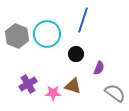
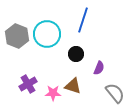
gray semicircle: rotated 15 degrees clockwise
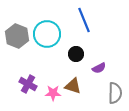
blue line: moved 1 px right; rotated 40 degrees counterclockwise
purple semicircle: rotated 40 degrees clockwise
purple cross: rotated 30 degrees counterclockwise
gray semicircle: rotated 40 degrees clockwise
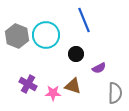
cyan circle: moved 1 px left, 1 px down
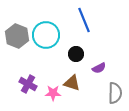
brown triangle: moved 1 px left, 3 px up
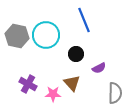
gray hexagon: rotated 10 degrees counterclockwise
brown triangle: rotated 30 degrees clockwise
pink star: moved 1 px down
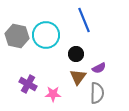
brown triangle: moved 6 px right, 6 px up; rotated 18 degrees clockwise
gray semicircle: moved 18 px left
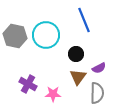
gray hexagon: moved 2 px left
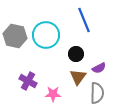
purple cross: moved 3 px up
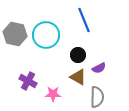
gray hexagon: moved 2 px up
black circle: moved 2 px right, 1 px down
brown triangle: rotated 36 degrees counterclockwise
gray semicircle: moved 4 px down
